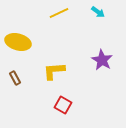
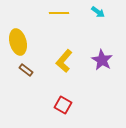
yellow line: rotated 24 degrees clockwise
yellow ellipse: rotated 60 degrees clockwise
yellow L-shape: moved 10 px right, 10 px up; rotated 45 degrees counterclockwise
brown rectangle: moved 11 px right, 8 px up; rotated 24 degrees counterclockwise
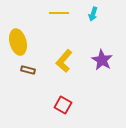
cyan arrow: moved 5 px left, 2 px down; rotated 72 degrees clockwise
brown rectangle: moved 2 px right; rotated 24 degrees counterclockwise
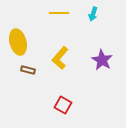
yellow L-shape: moved 4 px left, 3 px up
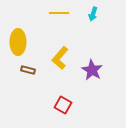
yellow ellipse: rotated 15 degrees clockwise
purple star: moved 10 px left, 10 px down
